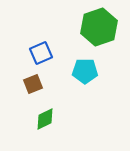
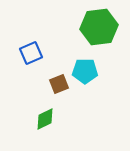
green hexagon: rotated 12 degrees clockwise
blue square: moved 10 px left
brown square: moved 26 px right
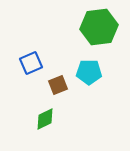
blue square: moved 10 px down
cyan pentagon: moved 4 px right, 1 px down
brown square: moved 1 px left, 1 px down
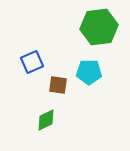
blue square: moved 1 px right, 1 px up
brown square: rotated 30 degrees clockwise
green diamond: moved 1 px right, 1 px down
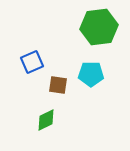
cyan pentagon: moved 2 px right, 2 px down
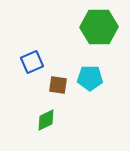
green hexagon: rotated 6 degrees clockwise
cyan pentagon: moved 1 px left, 4 px down
